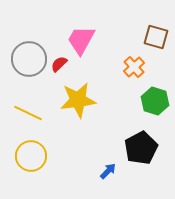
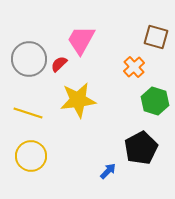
yellow line: rotated 8 degrees counterclockwise
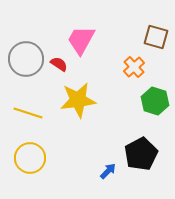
gray circle: moved 3 px left
red semicircle: rotated 78 degrees clockwise
black pentagon: moved 6 px down
yellow circle: moved 1 px left, 2 px down
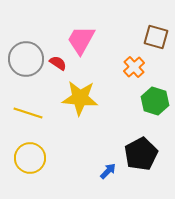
red semicircle: moved 1 px left, 1 px up
yellow star: moved 2 px right, 2 px up; rotated 12 degrees clockwise
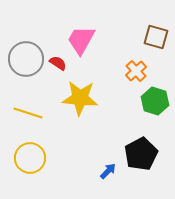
orange cross: moved 2 px right, 4 px down
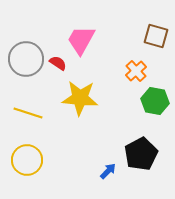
brown square: moved 1 px up
green hexagon: rotated 8 degrees counterclockwise
yellow circle: moved 3 px left, 2 px down
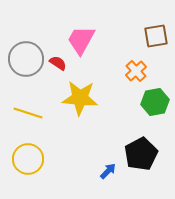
brown square: rotated 25 degrees counterclockwise
green hexagon: moved 1 px down; rotated 20 degrees counterclockwise
yellow circle: moved 1 px right, 1 px up
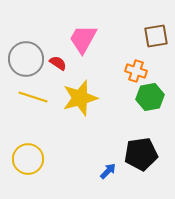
pink trapezoid: moved 2 px right, 1 px up
orange cross: rotated 30 degrees counterclockwise
yellow star: rotated 21 degrees counterclockwise
green hexagon: moved 5 px left, 5 px up
yellow line: moved 5 px right, 16 px up
black pentagon: rotated 20 degrees clockwise
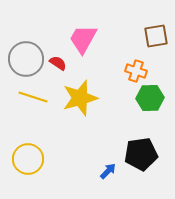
green hexagon: moved 1 px down; rotated 8 degrees clockwise
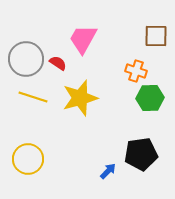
brown square: rotated 10 degrees clockwise
